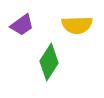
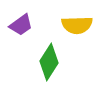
purple trapezoid: moved 1 px left
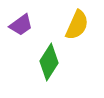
yellow semicircle: rotated 64 degrees counterclockwise
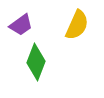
green diamond: moved 13 px left; rotated 12 degrees counterclockwise
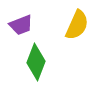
purple trapezoid: rotated 15 degrees clockwise
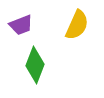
green diamond: moved 1 px left, 3 px down
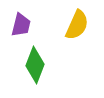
purple trapezoid: rotated 55 degrees counterclockwise
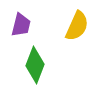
yellow semicircle: moved 1 px down
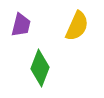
green diamond: moved 5 px right, 3 px down
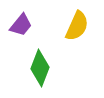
purple trapezoid: rotated 25 degrees clockwise
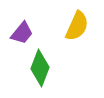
purple trapezoid: moved 1 px right, 8 px down
